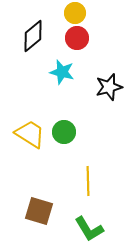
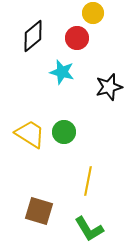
yellow circle: moved 18 px right
yellow line: rotated 12 degrees clockwise
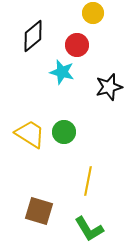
red circle: moved 7 px down
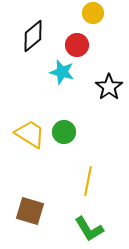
black star: rotated 20 degrees counterclockwise
brown square: moved 9 px left
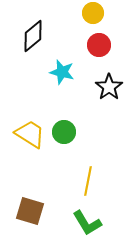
red circle: moved 22 px right
green L-shape: moved 2 px left, 6 px up
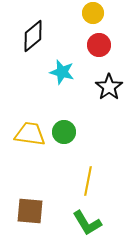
yellow trapezoid: rotated 24 degrees counterclockwise
brown square: rotated 12 degrees counterclockwise
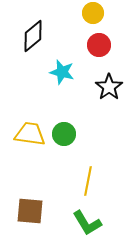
green circle: moved 2 px down
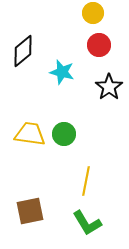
black diamond: moved 10 px left, 15 px down
yellow line: moved 2 px left
brown square: rotated 16 degrees counterclockwise
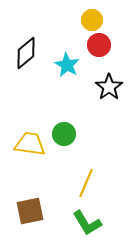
yellow circle: moved 1 px left, 7 px down
black diamond: moved 3 px right, 2 px down
cyan star: moved 5 px right, 7 px up; rotated 15 degrees clockwise
yellow trapezoid: moved 10 px down
yellow line: moved 2 px down; rotated 12 degrees clockwise
